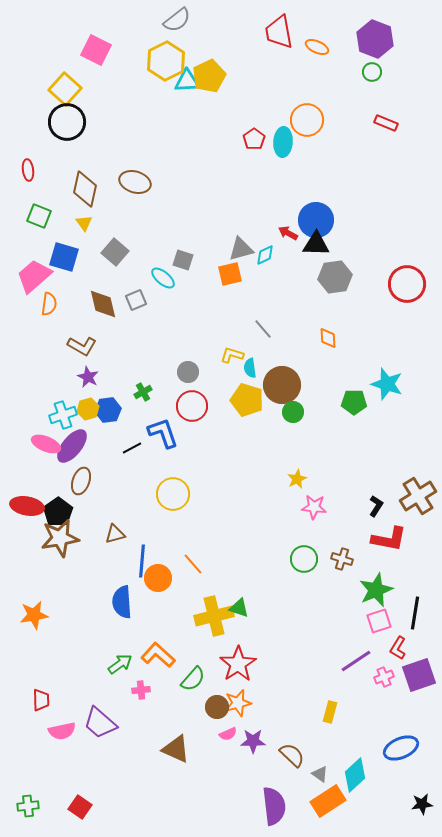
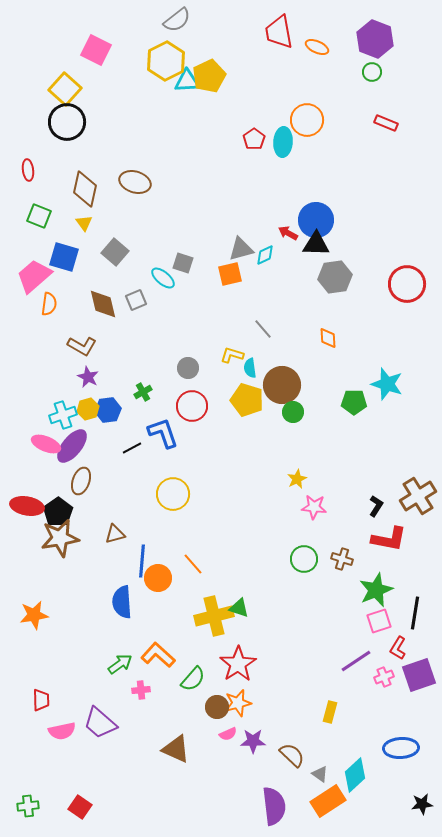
gray square at (183, 260): moved 3 px down
gray circle at (188, 372): moved 4 px up
blue ellipse at (401, 748): rotated 20 degrees clockwise
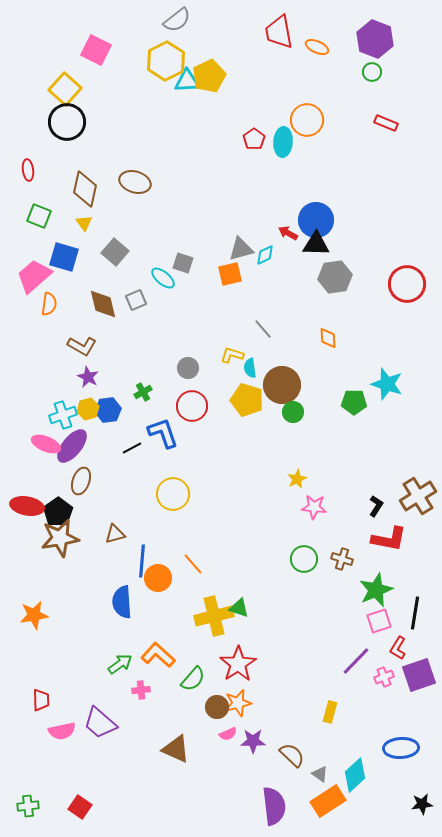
purple line at (356, 661): rotated 12 degrees counterclockwise
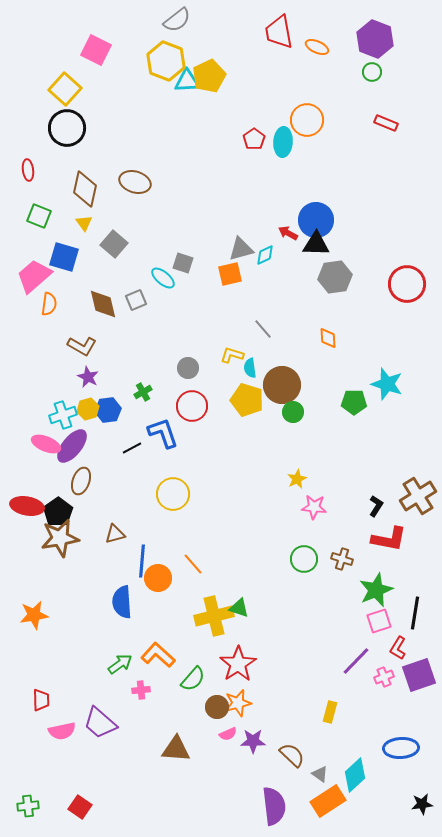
yellow hexagon at (166, 61): rotated 12 degrees counterclockwise
black circle at (67, 122): moved 6 px down
gray square at (115, 252): moved 1 px left, 8 px up
brown triangle at (176, 749): rotated 20 degrees counterclockwise
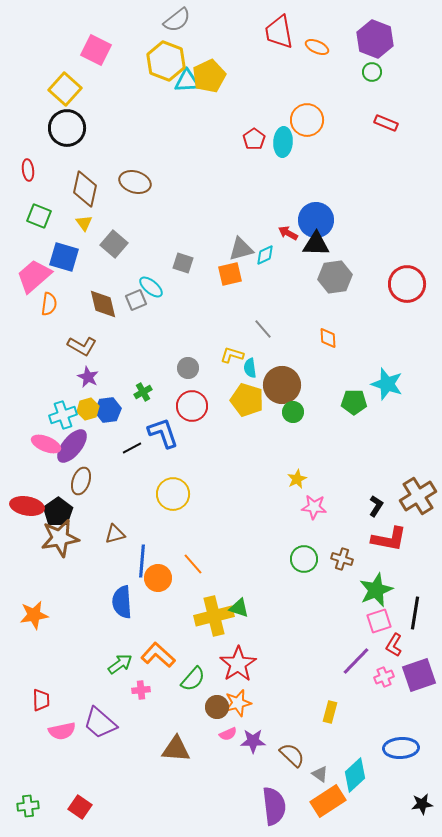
cyan ellipse at (163, 278): moved 12 px left, 9 px down
red L-shape at (398, 648): moved 4 px left, 3 px up
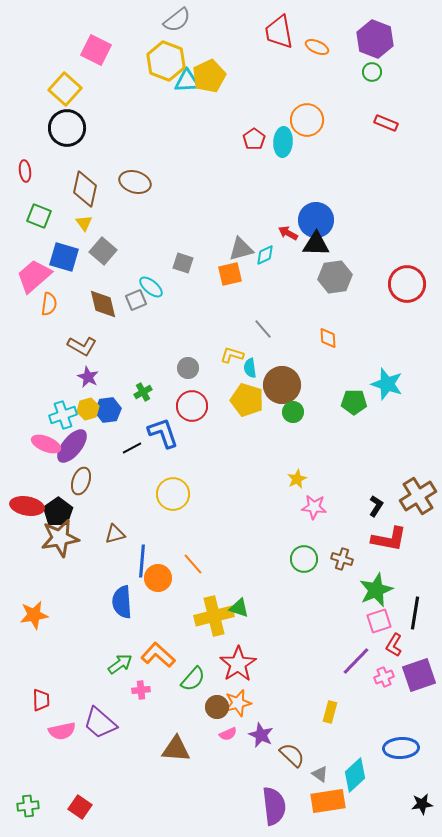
red ellipse at (28, 170): moved 3 px left, 1 px down
gray square at (114, 244): moved 11 px left, 7 px down
purple star at (253, 741): moved 8 px right, 6 px up; rotated 25 degrees clockwise
orange rectangle at (328, 801): rotated 24 degrees clockwise
